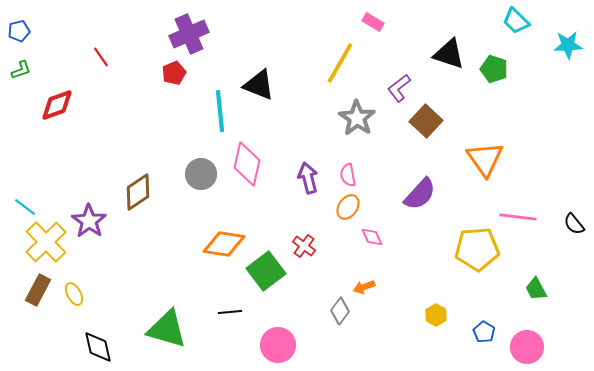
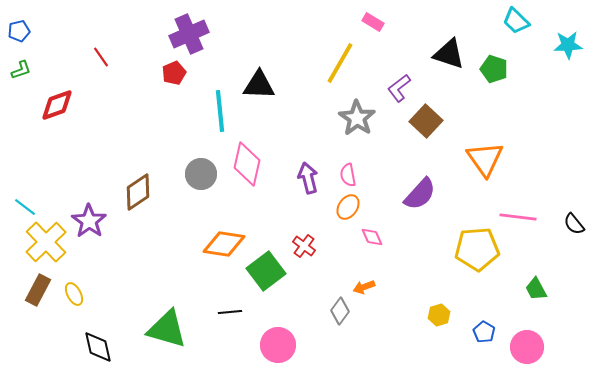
black triangle at (259, 85): rotated 20 degrees counterclockwise
yellow hexagon at (436, 315): moved 3 px right; rotated 15 degrees clockwise
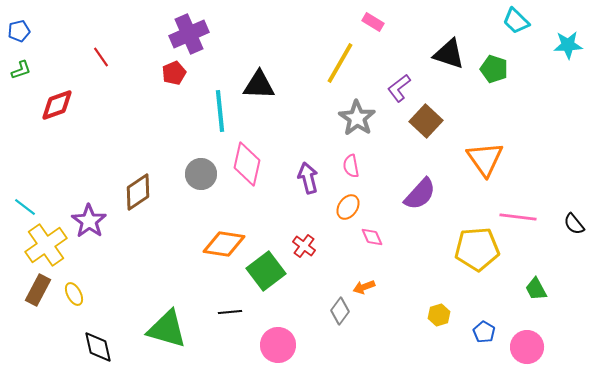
pink semicircle at (348, 175): moved 3 px right, 9 px up
yellow cross at (46, 242): moved 3 px down; rotated 9 degrees clockwise
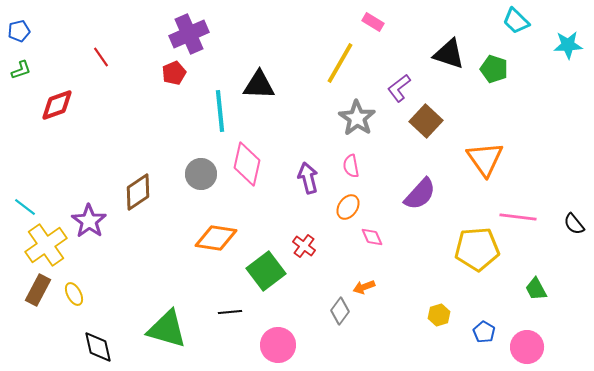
orange diamond at (224, 244): moved 8 px left, 6 px up
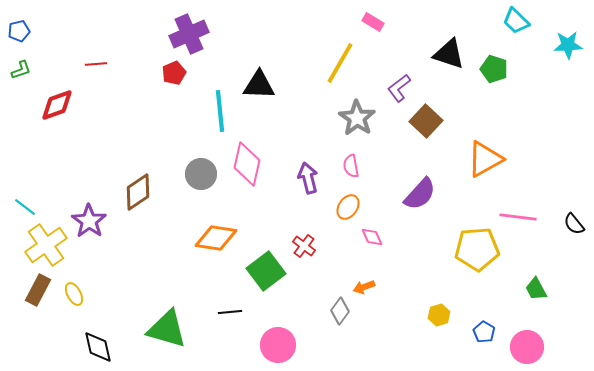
red line at (101, 57): moved 5 px left, 7 px down; rotated 60 degrees counterclockwise
orange triangle at (485, 159): rotated 36 degrees clockwise
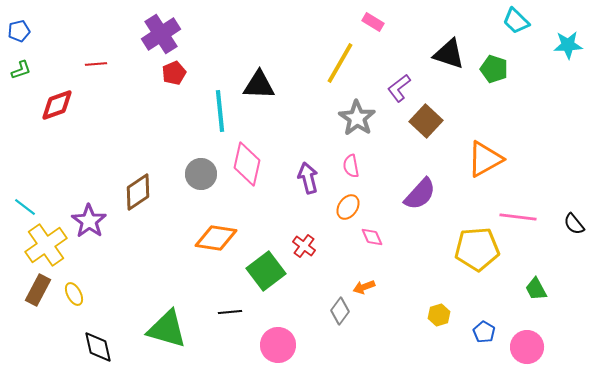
purple cross at (189, 34): moved 28 px left; rotated 9 degrees counterclockwise
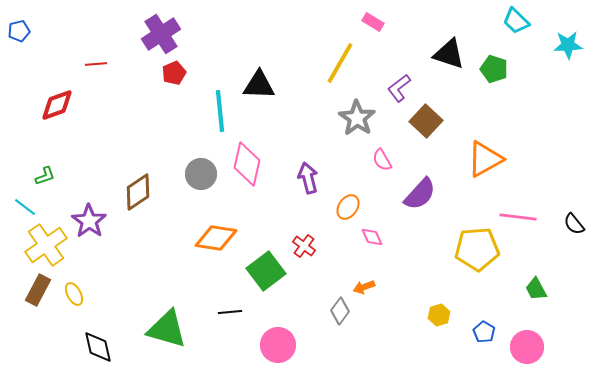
green L-shape at (21, 70): moved 24 px right, 106 px down
pink semicircle at (351, 166): moved 31 px right, 6 px up; rotated 20 degrees counterclockwise
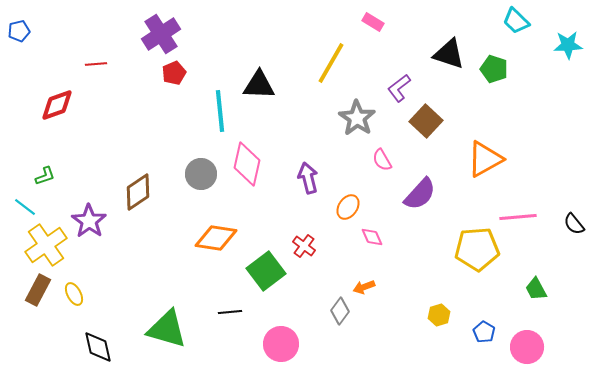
yellow line at (340, 63): moved 9 px left
pink line at (518, 217): rotated 12 degrees counterclockwise
pink circle at (278, 345): moved 3 px right, 1 px up
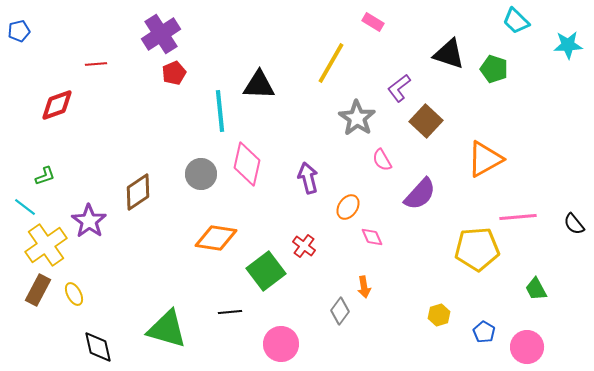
orange arrow at (364, 287): rotated 80 degrees counterclockwise
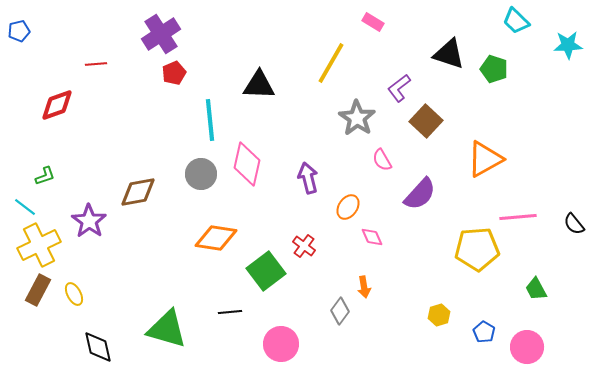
cyan line at (220, 111): moved 10 px left, 9 px down
brown diamond at (138, 192): rotated 24 degrees clockwise
yellow cross at (46, 245): moved 7 px left; rotated 9 degrees clockwise
